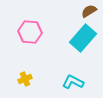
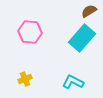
cyan rectangle: moved 1 px left
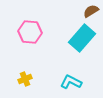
brown semicircle: moved 2 px right
cyan L-shape: moved 2 px left
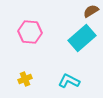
cyan rectangle: rotated 8 degrees clockwise
cyan L-shape: moved 2 px left, 1 px up
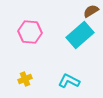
cyan rectangle: moved 2 px left, 3 px up
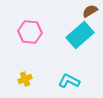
brown semicircle: moved 1 px left
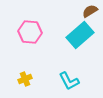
cyan L-shape: rotated 145 degrees counterclockwise
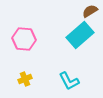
pink hexagon: moved 6 px left, 7 px down
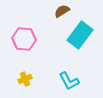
brown semicircle: moved 28 px left
cyan rectangle: rotated 12 degrees counterclockwise
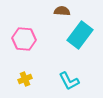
brown semicircle: rotated 35 degrees clockwise
